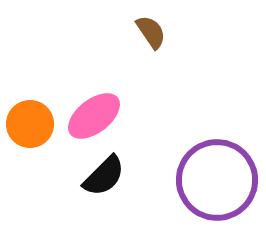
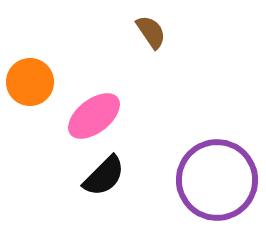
orange circle: moved 42 px up
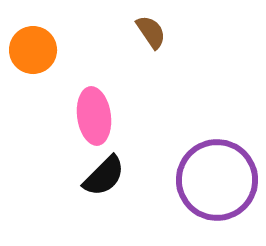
orange circle: moved 3 px right, 32 px up
pink ellipse: rotated 60 degrees counterclockwise
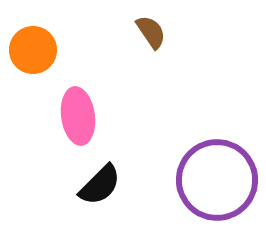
pink ellipse: moved 16 px left
black semicircle: moved 4 px left, 9 px down
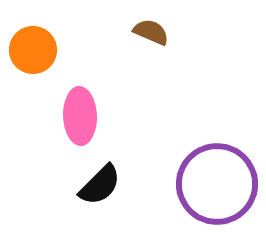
brown semicircle: rotated 33 degrees counterclockwise
pink ellipse: moved 2 px right; rotated 6 degrees clockwise
purple circle: moved 4 px down
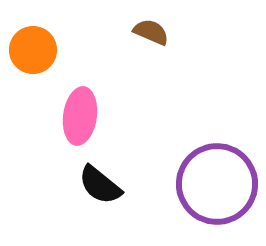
pink ellipse: rotated 10 degrees clockwise
black semicircle: rotated 84 degrees clockwise
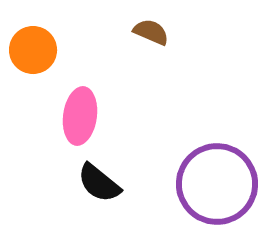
black semicircle: moved 1 px left, 2 px up
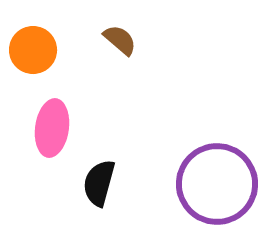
brown semicircle: moved 31 px left, 8 px down; rotated 18 degrees clockwise
pink ellipse: moved 28 px left, 12 px down
black semicircle: rotated 66 degrees clockwise
